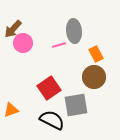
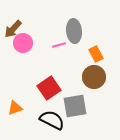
gray square: moved 1 px left, 1 px down
orange triangle: moved 4 px right, 2 px up
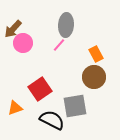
gray ellipse: moved 8 px left, 6 px up; rotated 10 degrees clockwise
pink line: rotated 32 degrees counterclockwise
red square: moved 9 px left, 1 px down
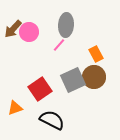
pink circle: moved 6 px right, 11 px up
gray square: moved 2 px left, 26 px up; rotated 15 degrees counterclockwise
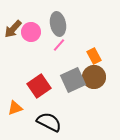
gray ellipse: moved 8 px left, 1 px up; rotated 15 degrees counterclockwise
pink circle: moved 2 px right
orange rectangle: moved 2 px left, 2 px down
red square: moved 1 px left, 3 px up
black semicircle: moved 3 px left, 2 px down
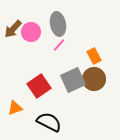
brown circle: moved 2 px down
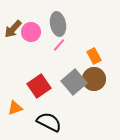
gray square: moved 1 px right, 2 px down; rotated 15 degrees counterclockwise
